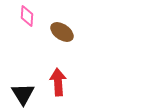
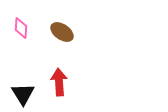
pink diamond: moved 6 px left, 12 px down
red arrow: moved 1 px right
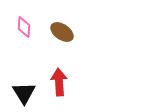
pink diamond: moved 3 px right, 1 px up
black triangle: moved 1 px right, 1 px up
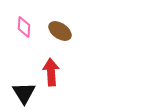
brown ellipse: moved 2 px left, 1 px up
red arrow: moved 8 px left, 10 px up
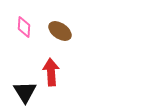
black triangle: moved 1 px right, 1 px up
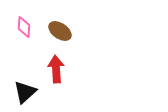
red arrow: moved 5 px right, 3 px up
black triangle: rotated 20 degrees clockwise
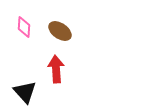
black triangle: rotated 30 degrees counterclockwise
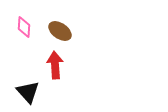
red arrow: moved 1 px left, 4 px up
black triangle: moved 3 px right
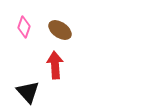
pink diamond: rotated 15 degrees clockwise
brown ellipse: moved 1 px up
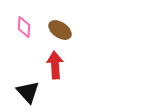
pink diamond: rotated 15 degrees counterclockwise
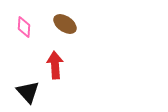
brown ellipse: moved 5 px right, 6 px up
